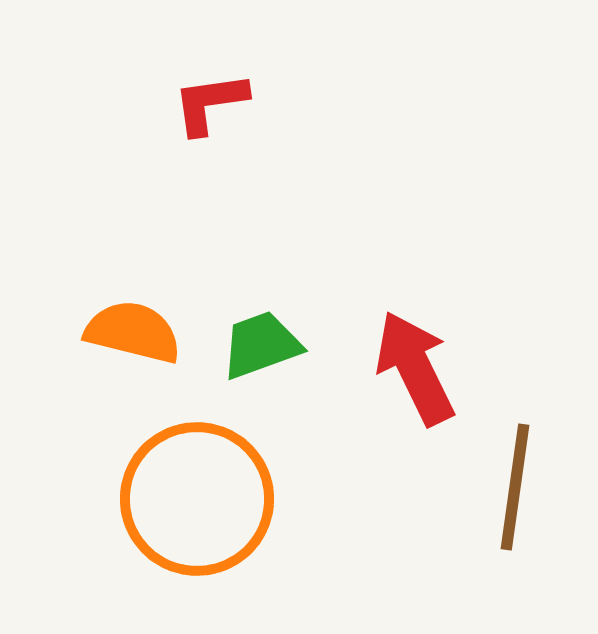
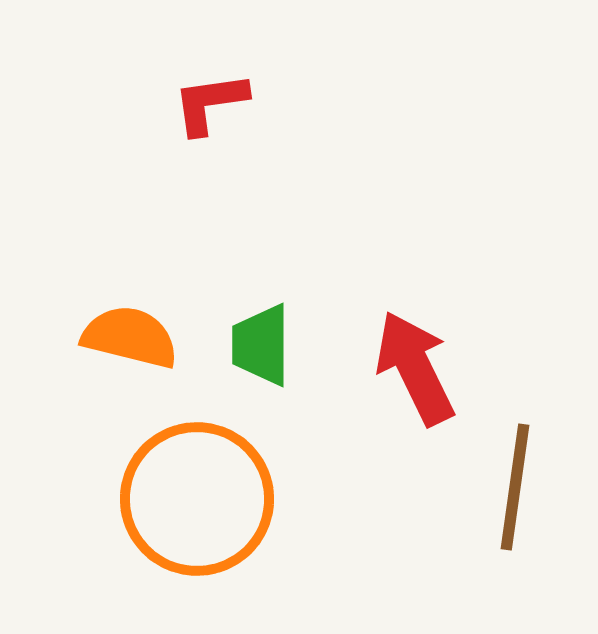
orange semicircle: moved 3 px left, 5 px down
green trapezoid: rotated 70 degrees counterclockwise
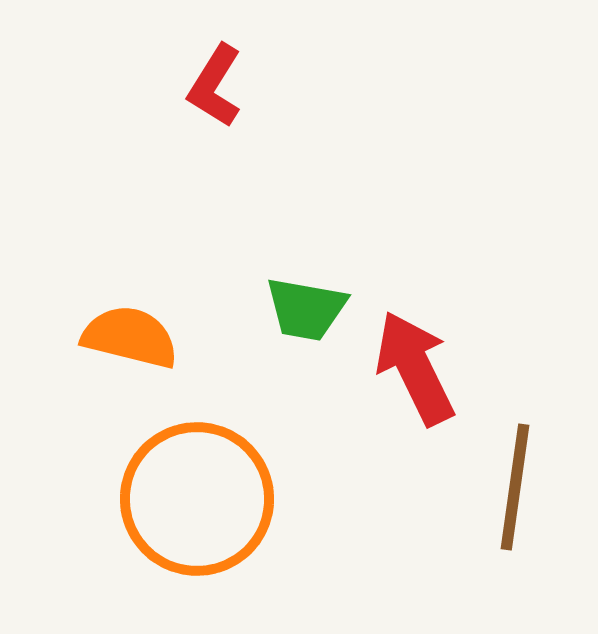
red L-shape: moved 5 px right, 17 px up; rotated 50 degrees counterclockwise
green trapezoid: moved 45 px right, 36 px up; rotated 80 degrees counterclockwise
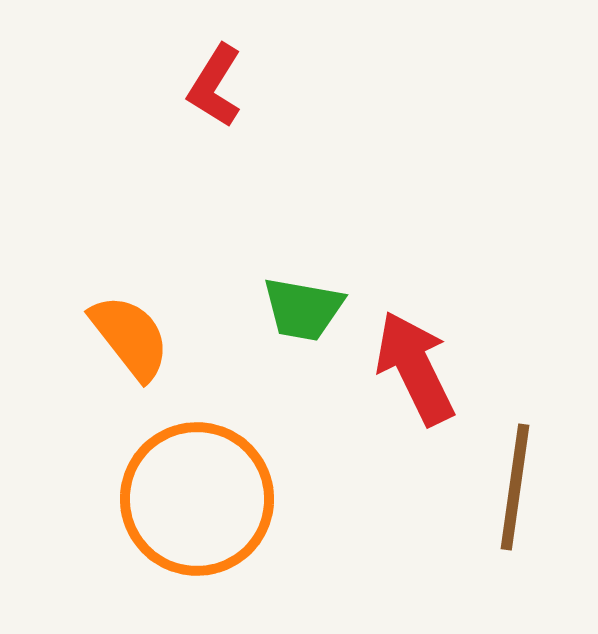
green trapezoid: moved 3 px left
orange semicircle: rotated 38 degrees clockwise
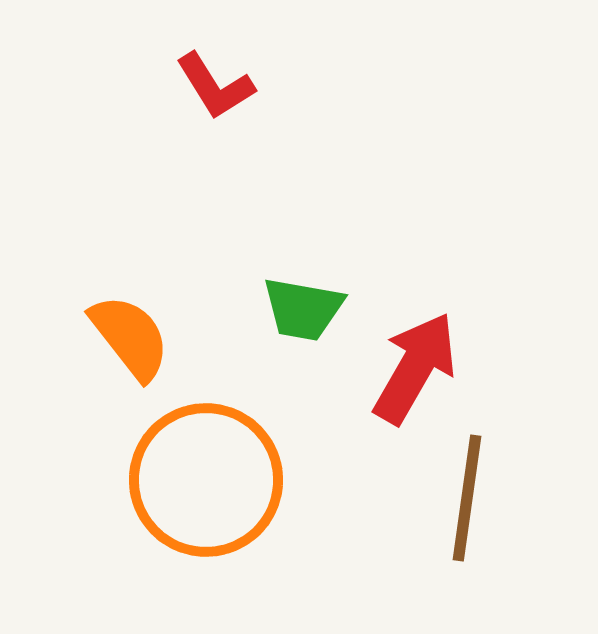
red L-shape: rotated 64 degrees counterclockwise
red arrow: rotated 56 degrees clockwise
brown line: moved 48 px left, 11 px down
orange circle: moved 9 px right, 19 px up
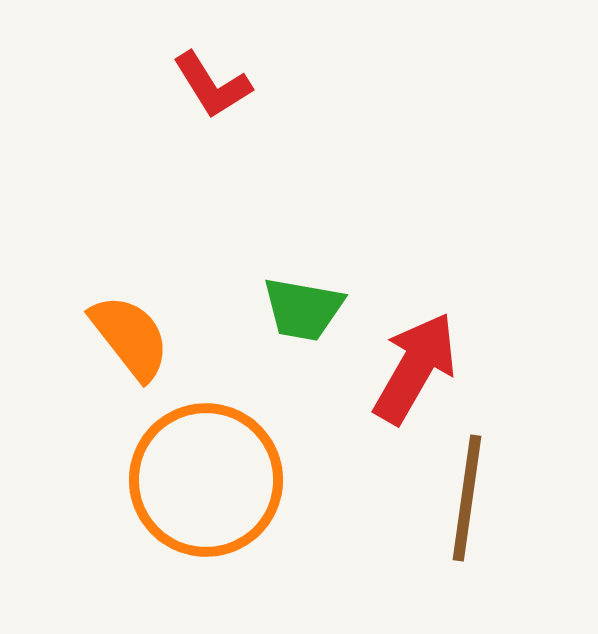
red L-shape: moved 3 px left, 1 px up
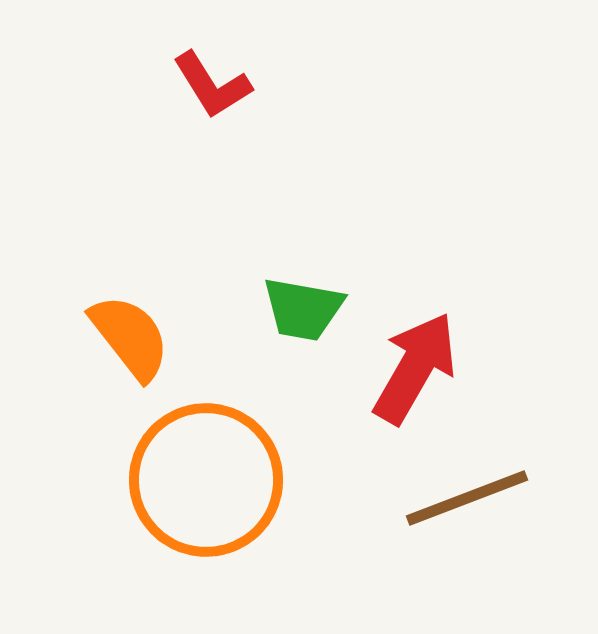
brown line: rotated 61 degrees clockwise
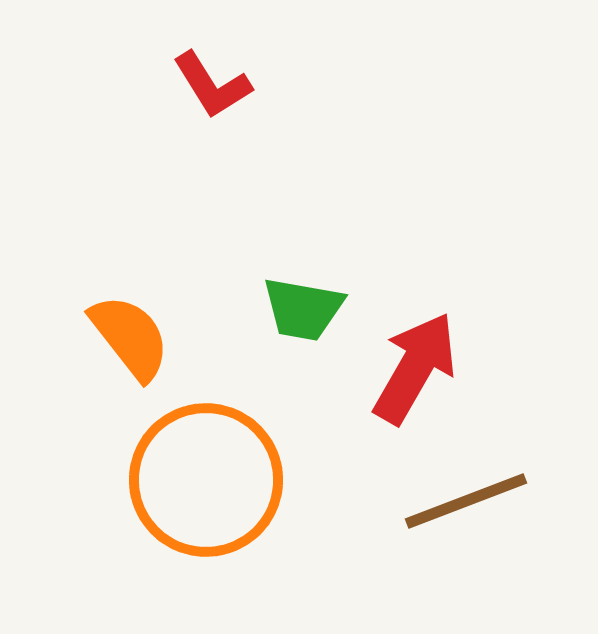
brown line: moved 1 px left, 3 px down
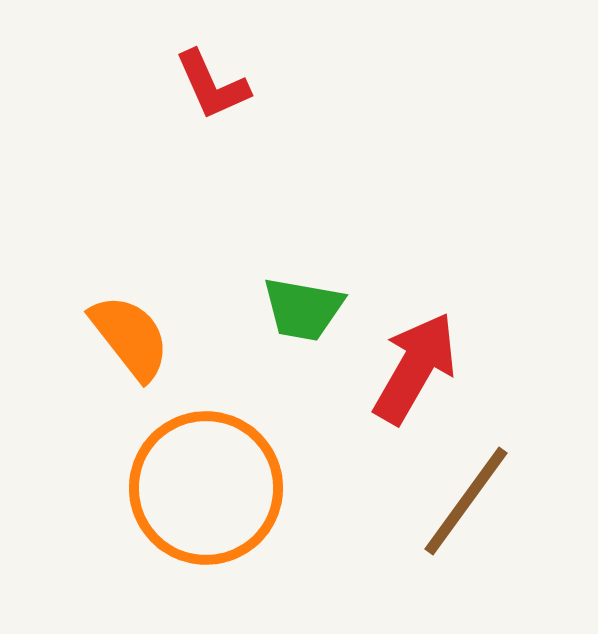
red L-shape: rotated 8 degrees clockwise
orange circle: moved 8 px down
brown line: rotated 33 degrees counterclockwise
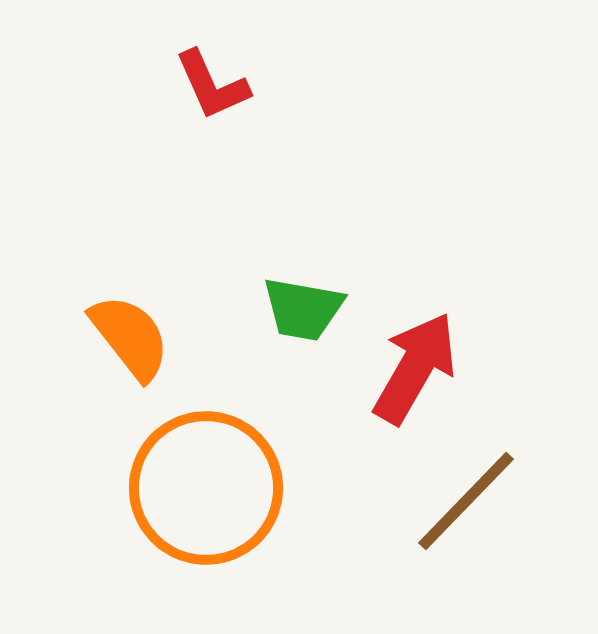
brown line: rotated 8 degrees clockwise
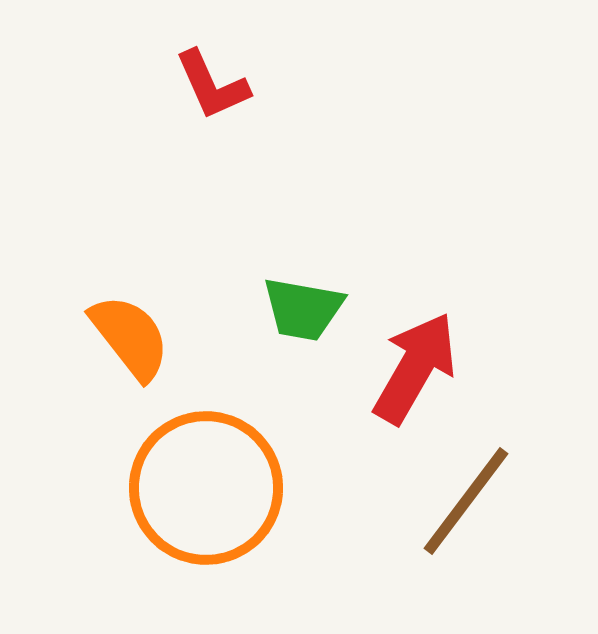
brown line: rotated 7 degrees counterclockwise
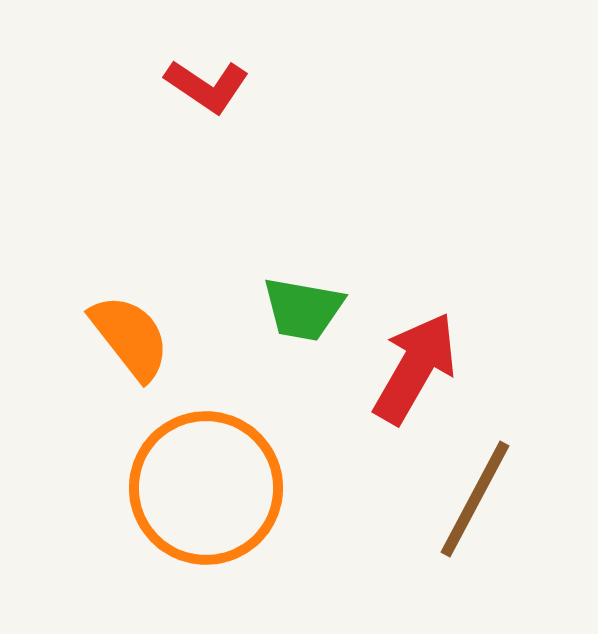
red L-shape: moved 5 px left, 1 px down; rotated 32 degrees counterclockwise
brown line: moved 9 px right, 2 px up; rotated 9 degrees counterclockwise
